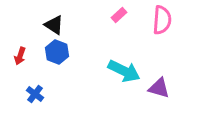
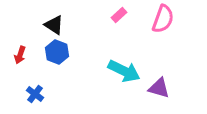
pink semicircle: moved 1 px right, 1 px up; rotated 16 degrees clockwise
red arrow: moved 1 px up
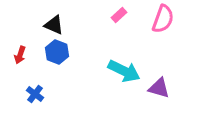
black triangle: rotated 10 degrees counterclockwise
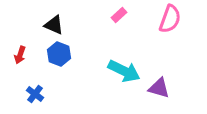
pink semicircle: moved 7 px right
blue hexagon: moved 2 px right, 2 px down
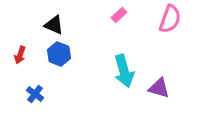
cyan arrow: rotated 48 degrees clockwise
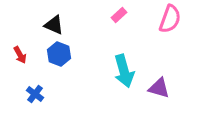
red arrow: rotated 48 degrees counterclockwise
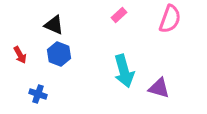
blue cross: moved 3 px right; rotated 18 degrees counterclockwise
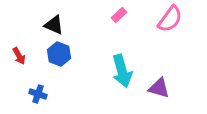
pink semicircle: rotated 16 degrees clockwise
red arrow: moved 1 px left, 1 px down
cyan arrow: moved 2 px left
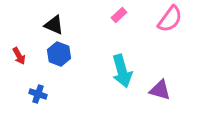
purple triangle: moved 1 px right, 2 px down
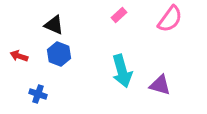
red arrow: rotated 138 degrees clockwise
purple triangle: moved 5 px up
